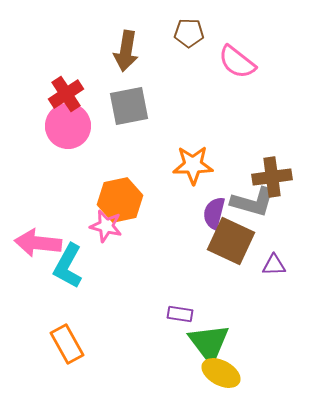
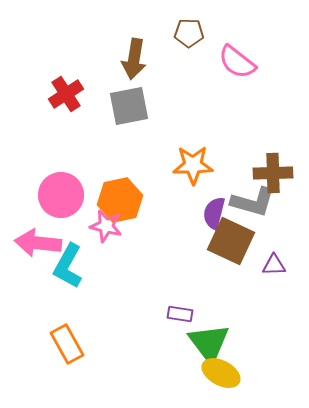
brown arrow: moved 8 px right, 8 px down
pink circle: moved 7 px left, 69 px down
brown cross: moved 1 px right, 4 px up; rotated 6 degrees clockwise
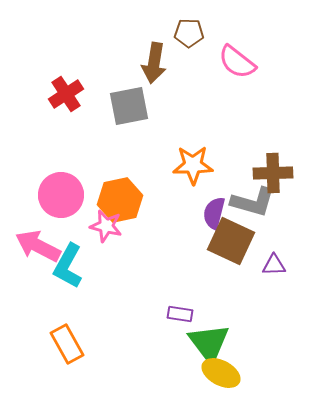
brown arrow: moved 20 px right, 4 px down
pink arrow: moved 3 px down; rotated 21 degrees clockwise
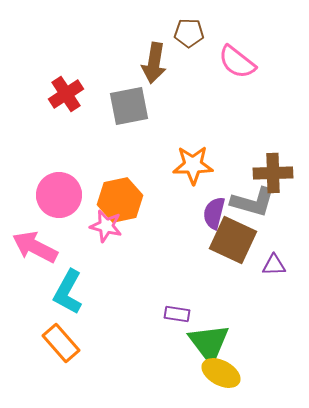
pink circle: moved 2 px left
brown square: moved 2 px right, 1 px up
pink arrow: moved 3 px left, 1 px down
cyan L-shape: moved 26 px down
purple rectangle: moved 3 px left
orange rectangle: moved 6 px left, 1 px up; rotated 12 degrees counterclockwise
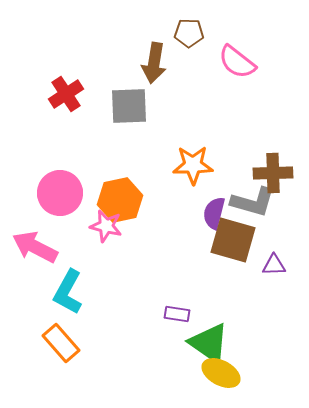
gray square: rotated 9 degrees clockwise
pink circle: moved 1 px right, 2 px up
brown square: rotated 9 degrees counterclockwise
green triangle: rotated 18 degrees counterclockwise
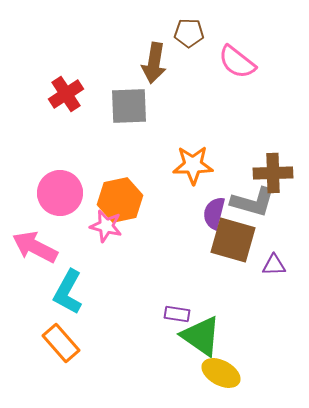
green triangle: moved 8 px left, 7 px up
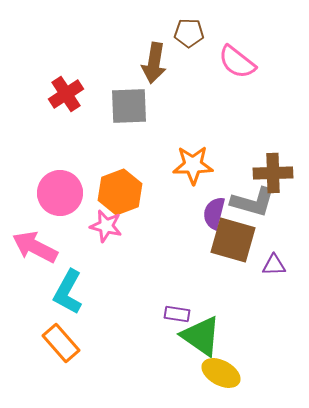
orange hexagon: moved 8 px up; rotated 9 degrees counterclockwise
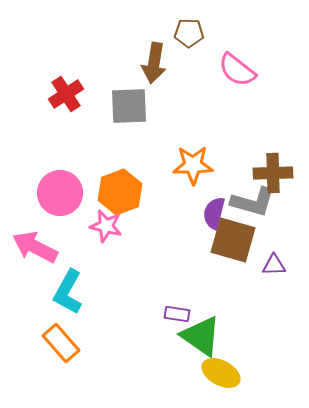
pink semicircle: moved 8 px down
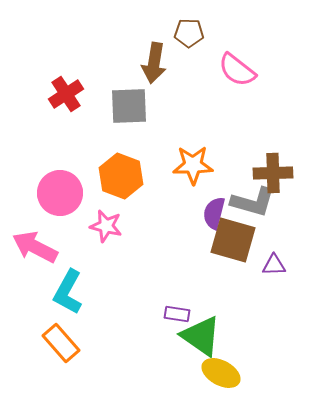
orange hexagon: moved 1 px right, 16 px up; rotated 18 degrees counterclockwise
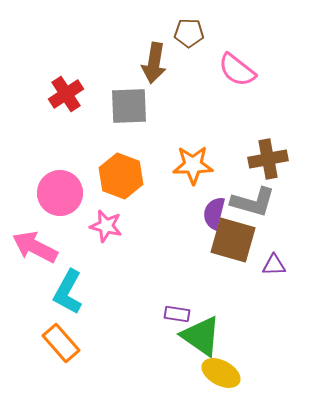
brown cross: moved 5 px left, 14 px up; rotated 9 degrees counterclockwise
